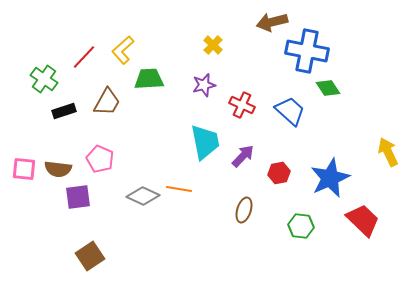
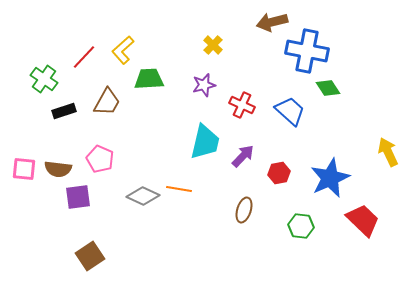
cyan trapezoid: rotated 24 degrees clockwise
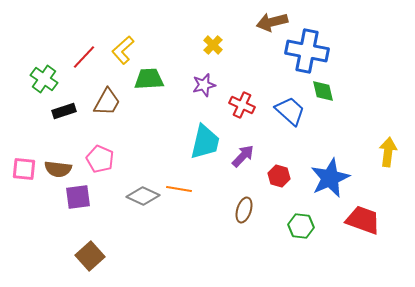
green diamond: moved 5 px left, 3 px down; rotated 20 degrees clockwise
yellow arrow: rotated 32 degrees clockwise
red hexagon: moved 3 px down; rotated 25 degrees clockwise
red trapezoid: rotated 24 degrees counterclockwise
brown square: rotated 8 degrees counterclockwise
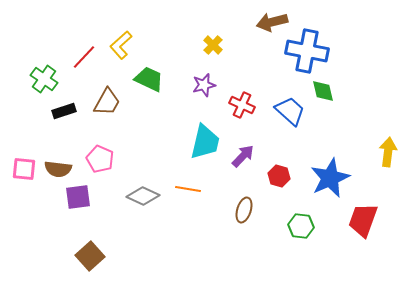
yellow L-shape: moved 2 px left, 5 px up
green trapezoid: rotated 28 degrees clockwise
orange line: moved 9 px right
red trapezoid: rotated 90 degrees counterclockwise
